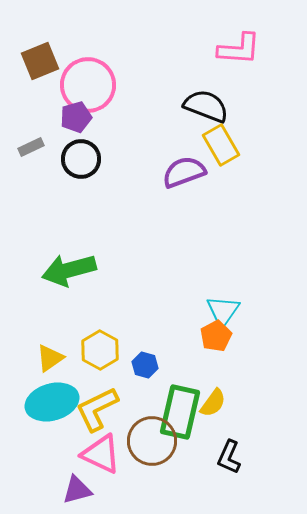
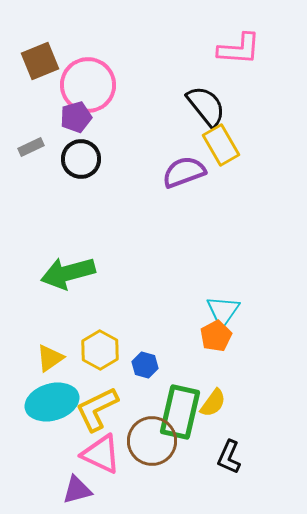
black semicircle: rotated 30 degrees clockwise
green arrow: moved 1 px left, 3 px down
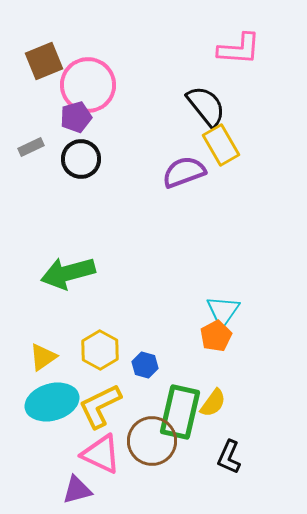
brown square: moved 4 px right
yellow triangle: moved 7 px left, 1 px up
yellow L-shape: moved 3 px right, 3 px up
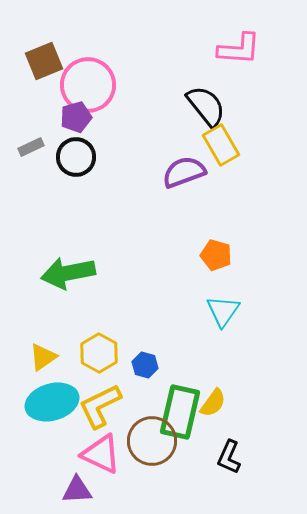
black circle: moved 5 px left, 2 px up
green arrow: rotated 4 degrees clockwise
orange pentagon: moved 81 px up; rotated 28 degrees counterclockwise
yellow hexagon: moved 1 px left, 3 px down
purple triangle: rotated 12 degrees clockwise
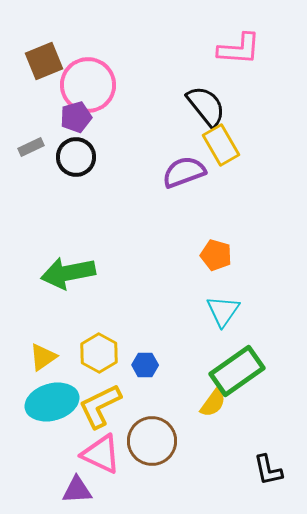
blue hexagon: rotated 15 degrees counterclockwise
green rectangle: moved 57 px right, 41 px up; rotated 42 degrees clockwise
black L-shape: moved 39 px right, 13 px down; rotated 36 degrees counterclockwise
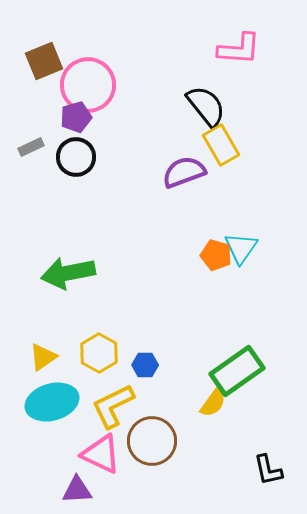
cyan triangle: moved 18 px right, 63 px up
yellow L-shape: moved 13 px right
